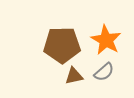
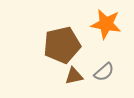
orange star: moved 16 px up; rotated 20 degrees counterclockwise
brown pentagon: rotated 12 degrees counterclockwise
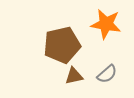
gray semicircle: moved 3 px right, 2 px down
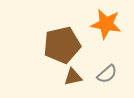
brown triangle: moved 1 px left, 1 px down
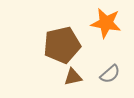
orange star: moved 1 px up
gray semicircle: moved 3 px right
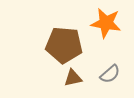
brown pentagon: moved 2 px right; rotated 18 degrees clockwise
brown triangle: moved 1 px down
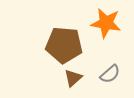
brown triangle: rotated 30 degrees counterclockwise
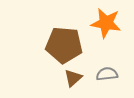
gray semicircle: moved 3 px left; rotated 145 degrees counterclockwise
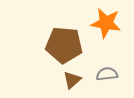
brown triangle: moved 1 px left, 2 px down
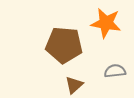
gray semicircle: moved 8 px right, 3 px up
brown triangle: moved 2 px right, 5 px down
